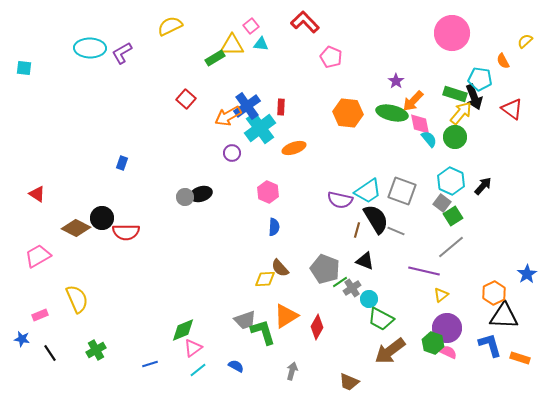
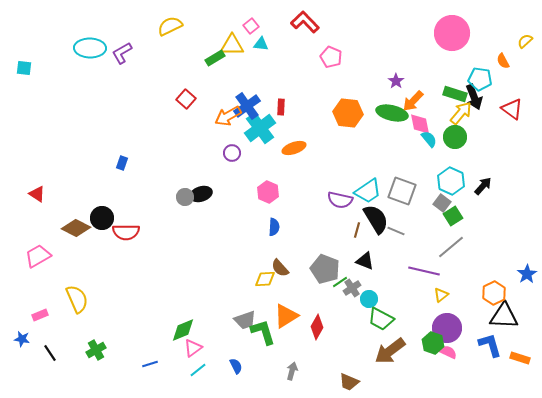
blue semicircle at (236, 366): rotated 35 degrees clockwise
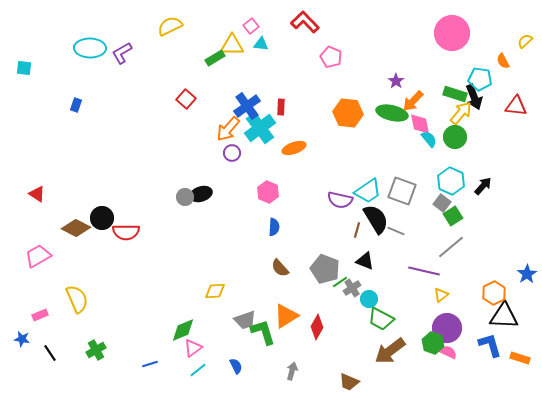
red triangle at (512, 109): moved 4 px right, 3 px up; rotated 30 degrees counterclockwise
orange arrow at (228, 116): moved 13 px down; rotated 20 degrees counterclockwise
blue rectangle at (122, 163): moved 46 px left, 58 px up
yellow diamond at (265, 279): moved 50 px left, 12 px down
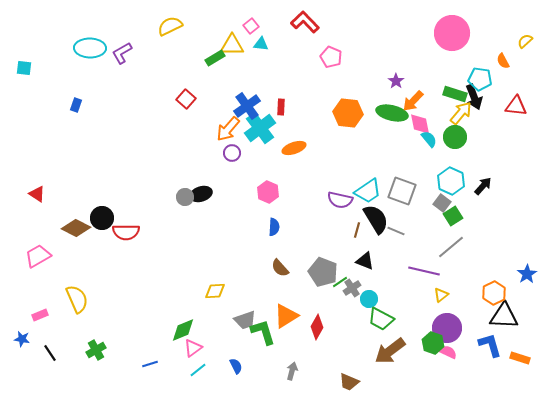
gray pentagon at (325, 269): moved 2 px left, 3 px down
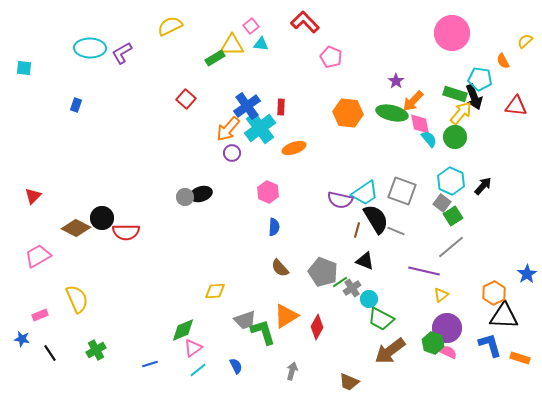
cyan trapezoid at (368, 191): moved 3 px left, 2 px down
red triangle at (37, 194): moved 4 px left, 2 px down; rotated 42 degrees clockwise
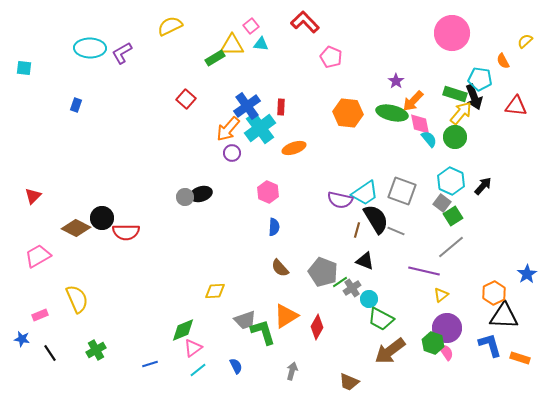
pink semicircle at (448, 352): moved 2 px left; rotated 30 degrees clockwise
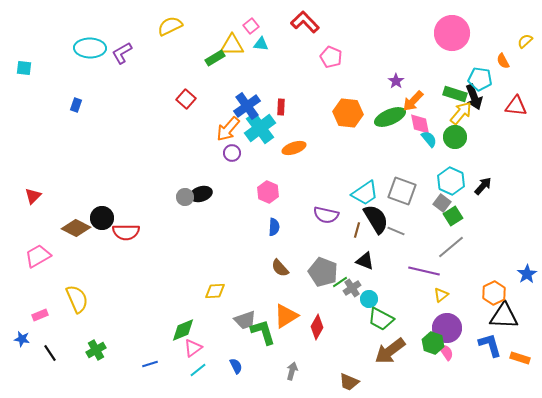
green ellipse at (392, 113): moved 2 px left, 4 px down; rotated 36 degrees counterclockwise
purple semicircle at (340, 200): moved 14 px left, 15 px down
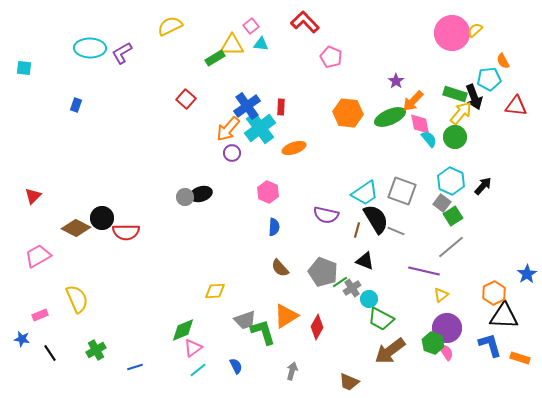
yellow semicircle at (525, 41): moved 50 px left, 11 px up
cyan pentagon at (480, 79): moved 9 px right; rotated 15 degrees counterclockwise
blue line at (150, 364): moved 15 px left, 3 px down
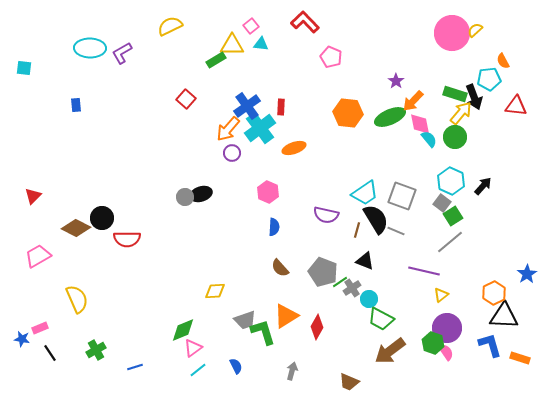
green rectangle at (215, 58): moved 1 px right, 2 px down
blue rectangle at (76, 105): rotated 24 degrees counterclockwise
gray square at (402, 191): moved 5 px down
red semicircle at (126, 232): moved 1 px right, 7 px down
gray line at (451, 247): moved 1 px left, 5 px up
pink rectangle at (40, 315): moved 13 px down
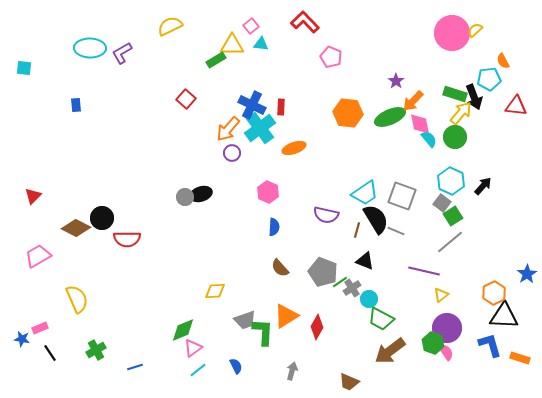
blue cross at (247, 106): moved 5 px right, 1 px up; rotated 28 degrees counterclockwise
green L-shape at (263, 332): rotated 20 degrees clockwise
